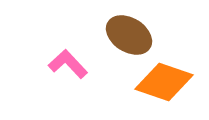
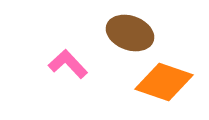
brown ellipse: moved 1 px right, 2 px up; rotated 12 degrees counterclockwise
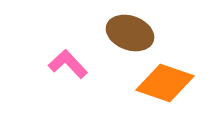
orange diamond: moved 1 px right, 1 px down
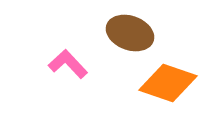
orange diamond: moved 3 px right
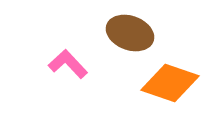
orange diamond: moved 2 px right
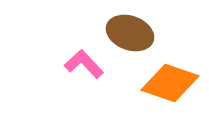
pink L-shape: moved 16 px right
